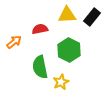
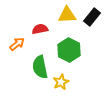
orange arrow: moved 3 px right, 2 px down
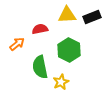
black rectangle: rotated 30 degrees clockwise
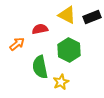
yellow triangle: rotated 30 degrees clockwise
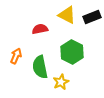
orange arrow: moved 1 px left, 12 px down; rotated 28 degrees counterclockwise
green hexagon: moved 3 px right, 2 px down
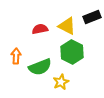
yellow triangle: moved 11 px down
orange arrow: rotated 21 degrees counterclockwise
green semicircle: rotated 100 degrees counterclockwise
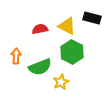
black rectangle: moved 1 px down; rotated 36 degrees clockwise
